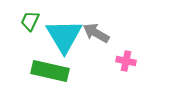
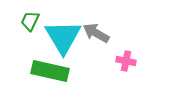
cyan triangle: moved 1 px left, 1 px down
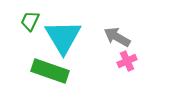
gray arrow: moved 21 px right, 4 px down
pink cross: moved 1 px right; rotated 36 degrees counterclockwise
green rectangle: rotated 6 degrees clockwise
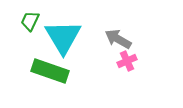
gray arrow: moved 1 px right, 2 px down
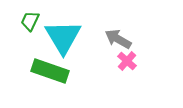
pink cross: rotated 24 degrees counterclockwise
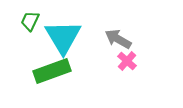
green rectangle: moved 2 px right; rotated 39 degrees counterclockwise
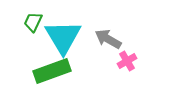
green trapezoid: moved 3 px right, 1 px down
gray arrow: moved 10 px left
pink cross: rotated 18 degrees clockwise
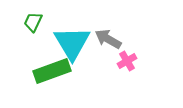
cyan triangle: moved 9 px right, 6 px down
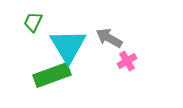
gray arrow: moved 1 px right, 1 px up
cyan triangle: moved 4 px left, 3 px down
green rectangle: moved 4 px down
